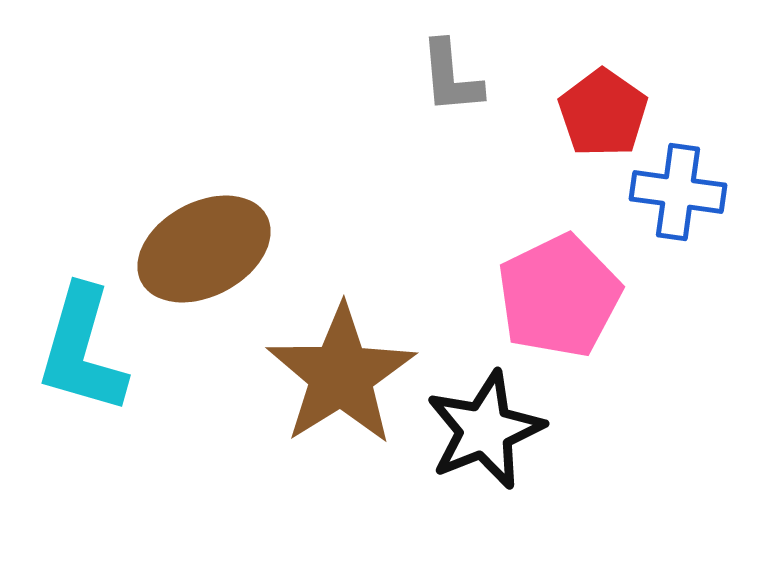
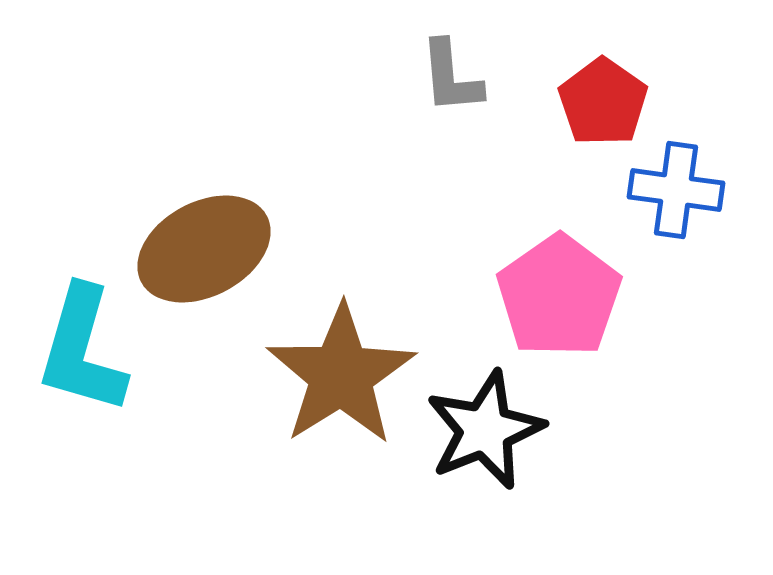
red pentagon: moved 11 px up
blue cross: moved 2 px left, 2 px up
pink pentagon: rotated 9 degrees counterclockwise
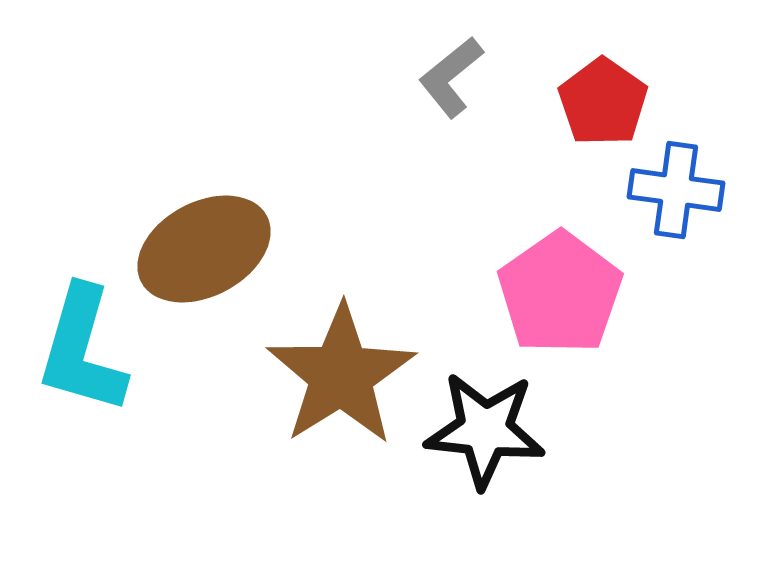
gray L-shape: rotated 56 degrees clockwise
pink pentagon: moved 1 px right, 3 px up
black star: rotated 28 degrees clockwise
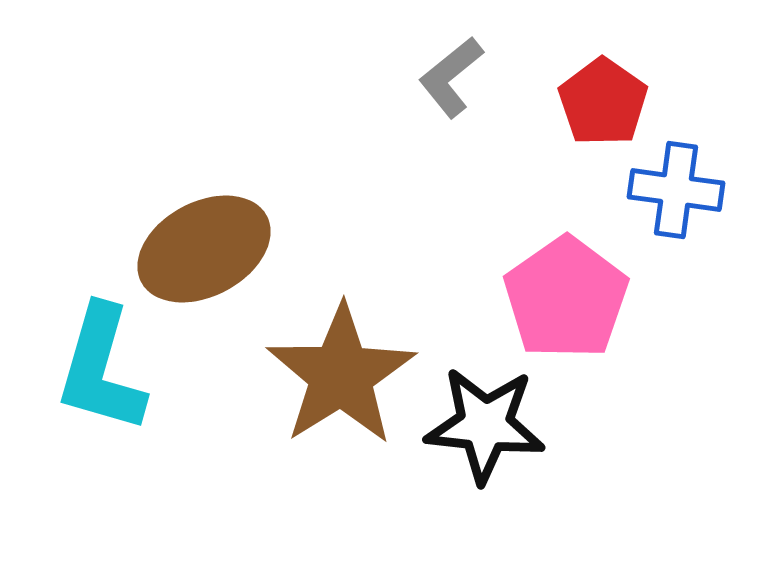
pink pentagon: moved 6 px right, 5 px down
cyan L-shape: moved 19 px right, 19 px down
black star: moved 5 px up
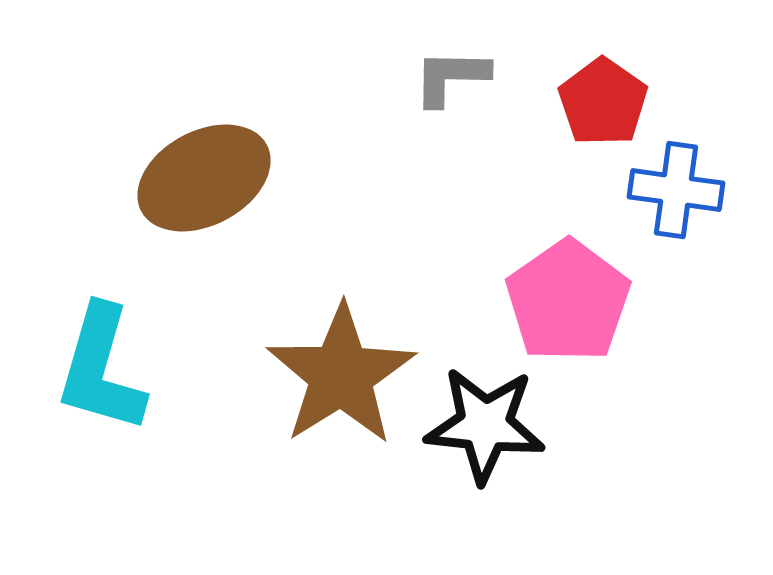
gray L-shape: rotated 40 degrees clockwise
brown ellipse: moved 71 px up
pink pentagon: moved 2 px right, 3 px down
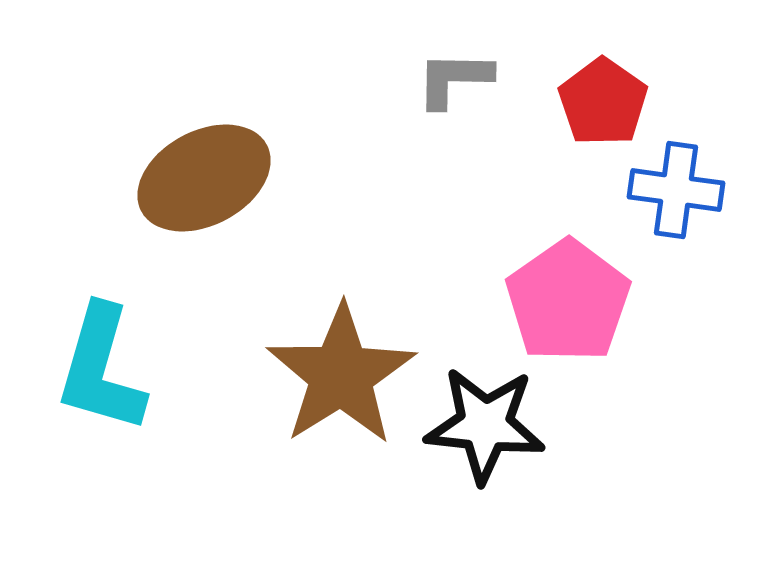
gray L-shape: moved 3 px right, 2 px down
